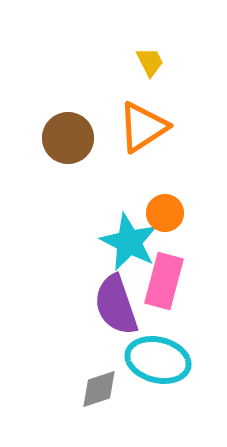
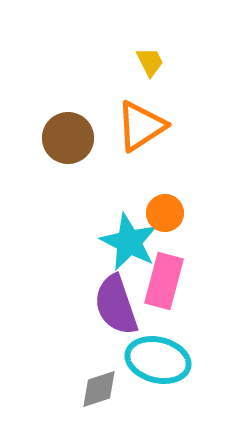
orange triangle: moved 2 px left, 1 px up
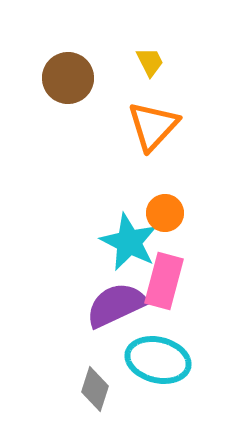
orange triangle: moved 12 px right; rotated 14 degrees counterclockwise
brown circle: moved 60 px up
purple semicircle: rotated 84 degrees clockwise
gray diamond: moved 4 px left; rotated 54 degrees counterclockwise
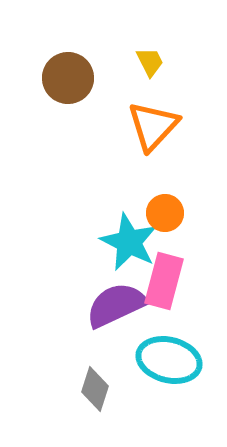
cyan ellipse: moved 11 px right
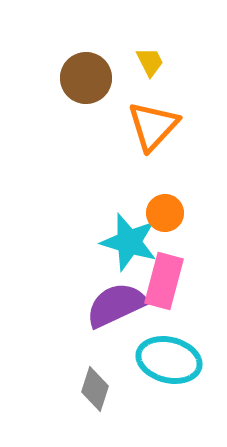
brown circle: moved 18 px right
cyan star: rotated 10 degrees counterclockwise
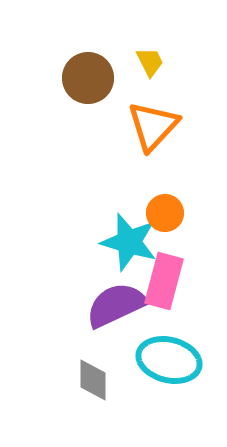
brown circle: moved 2 px right
gray diamond: moved 2 px left, 9 px up; rotated 18 degrees counterclockwise
